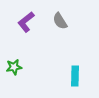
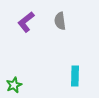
gray semicircle: rotated 24 degrees clockwise
green star: moved 18 px down; rotated 14 degrees counterclockwise
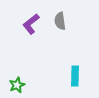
purple L-shape: moved 5 px right, 2 px down
green star: moved 3 px right
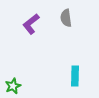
gray semicircle: moved 6 px right, 3 px up
green star: moved 4 px left, 1 px down
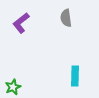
purple L-shape: moved 10 px left, 1 px up
green star: moved 1 px down
